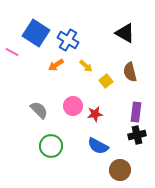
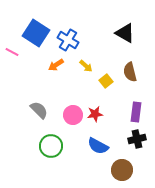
pink circle: moved 9 px down
black cross: moved 4 px down
brown circle: moved 2 px right
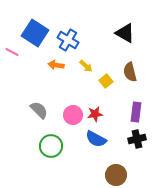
blue square: moved 1 px left
orange arrow: rotated 42 degrees clockwise
blue semicircle: moved 2 px left, 7 px up
brown circle: moved 6 px left, 5 px down
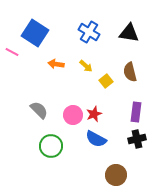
black triangle: moved 4 px right; rotated 20 degrees counterclockwise
blue cross: moved 21 px right, 8 px up
orange arrow: moved 1 px up
red star: moved 1 px left; rotated 14 degrees counterclockwise
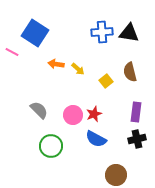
blue cross: moved 13 px right; rotated 35 degrees counterclockwise
yellow arrow: moved 8 px left, 3 px down
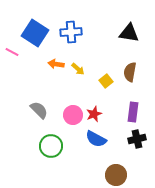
blue cross: moved 31 px left
brown semicircle: rotated 24 degrees clockwise
purple rectangle: moved 3 px left
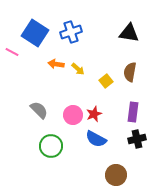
blue cross: rotated 15 degrees counterclockwise
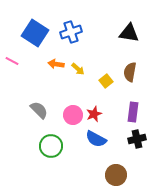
pink line: moved 9 px down
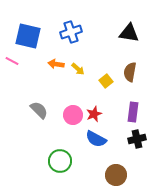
blue square: moved 7 px left, 3 px down; rotated 20 degrees counterclockwise
green circle: moved 9 px right, 15 px down
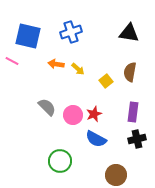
gray semicircle: moved 8 px right, 3 px up
